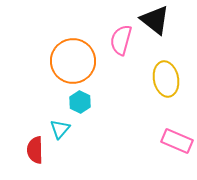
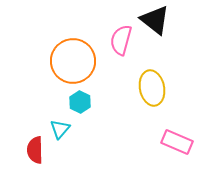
yellow ellipse: moved 14 px left, 9 px down
pink rectangle: moved 1 px down
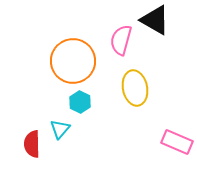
black triangle: rotated 8 degrees counterclockwise
yellow ellipse: moved 17 px left
red semicircle: moved 3 px left, 6 px up
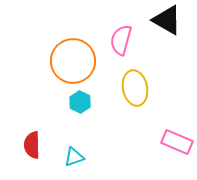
black triangle: moved 12 px right
cyan triangle: moved 14 px right, 28 px down; rotated 30 degrees clockwise
red semicircle: moved 1 px down
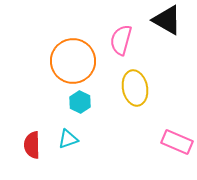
cyan triangle: moved 6 px left, 18 px up
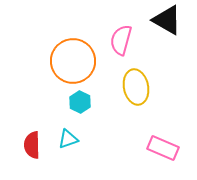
yellow ellipse: moved 1 px right, 1 px up
pink rectangle: moved 14 px left, 6 px down
